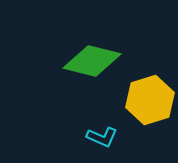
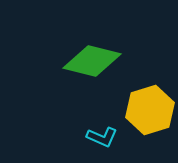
yellow hexagon: moved 10 px down
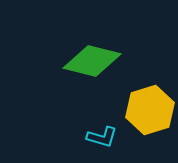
cyan L-shape: rotated 8 degrees counterclockwise
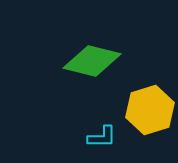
cyan L-shape: rotated 16 degrees counterclockwise
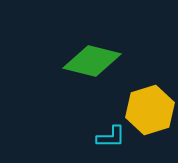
cyan L-shape: moved 9 px right
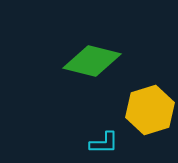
cyan L-shape: moved 7 px left, 6 px down
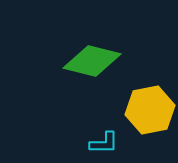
yellow hexagon: rotated 6 degrees clockwise
